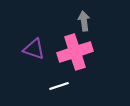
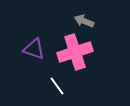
gray arrow: rotated 60 degrees counterclockwise
white line: moved 2 px left; rotated 72 degrees clockwise
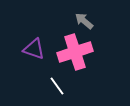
gray arrow: rotated 18 degrees clockwise
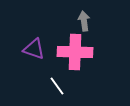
gray arrow: rotated 42 degrees clockwise
pink cross: rotated 20 degrees clockwise
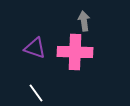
purple triangle: moved 1 px right, 1 px up
white line: moved 21 px left, 7 px down
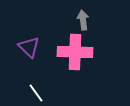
gray arrow: moved 1 px left, 1 px up
purple triangle: moved 6 px left, 1 px up; rotated 25 degrees clockwise
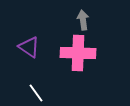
purple triangle: rotated 10 degrees counterclockwise
pink cross: moved 3 px right, 1 px down
